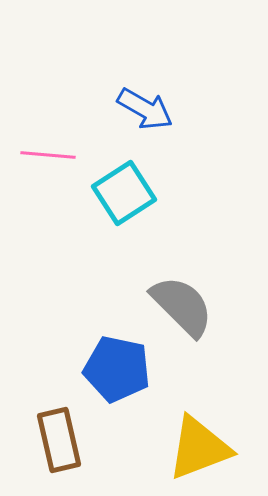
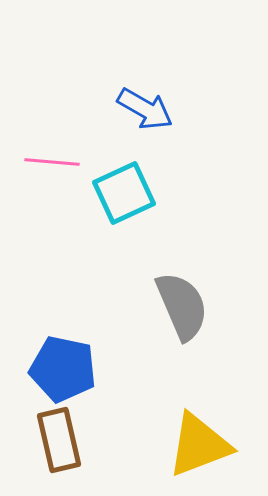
pink line: moved 4 px right, 7 px down
cyan square: rotated 8 degrees clockwise
gray semicircle: rotated 22 degrees clockwise
blue pentagon: moved 54 px left
yellow triangle: moved 3 px up
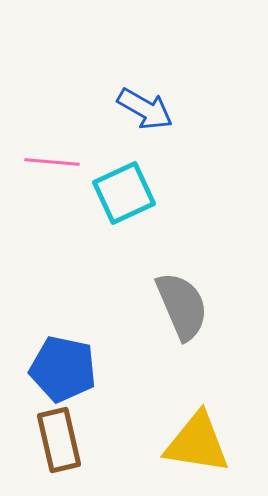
yellow triangle: moved 2 px left, 2 px up; rotated 30 degrees clockwise
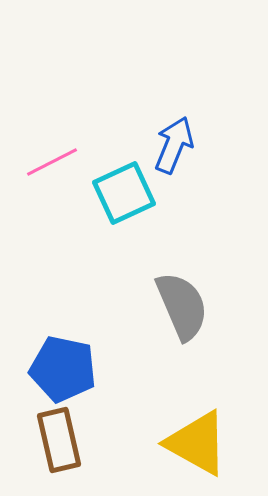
blue arrow: moved 29 px right, 36 px down; rotated 98 degrees counterclockwise
pink line: rotated 32 degrees counterclockwise
yellow triangle: rotated 20 degrees clockwise
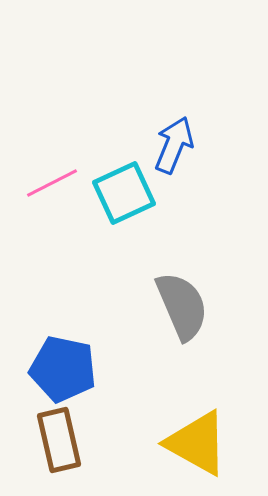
pink line: moved 21 px down
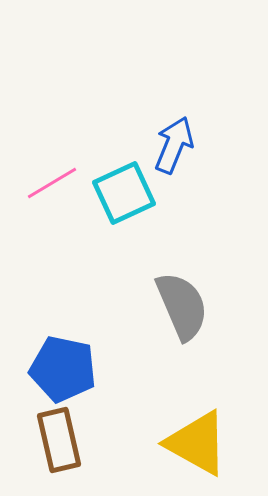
pink line: rotated 4 degrees counterclockwise
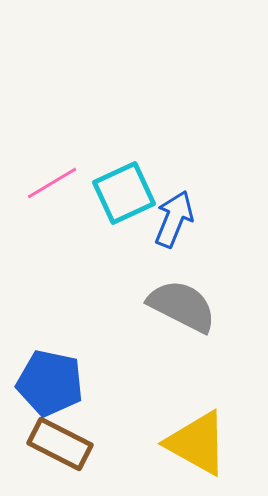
blue arrow: moved 74 px down
gray semicircle: rotated 40 degrees counterclockwise
blue pentagon: moved 13 px left, 14 px down
brown rectangle: moved 1 px right, 4 px down; rotated 50 degrees counterclockwise
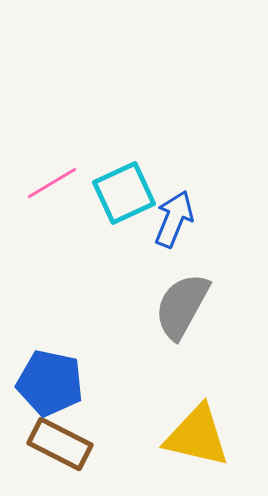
gray semicircle: rotated 88 degrees counterclockwise
yellow triangle: moved 7 px up; rotated 16 degrees counterclockwise
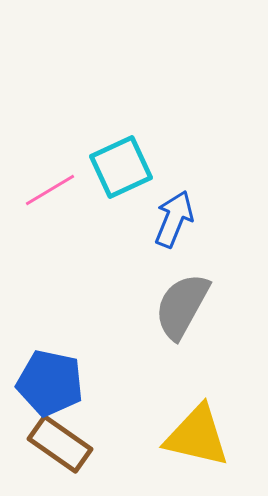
pink line: moved 2 px left, 7 px down
cyan square: moved 3 px left, 26 px up
brown rectangle: rotated 8 degrees clockwise
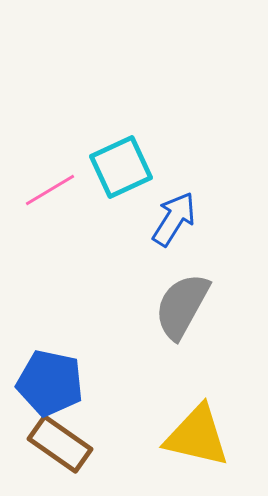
blue arrow: rotated 10 degrees clockwise
